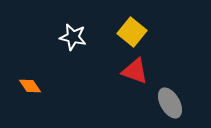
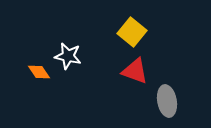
white star: moved 5 px left, 19 px down
orange diamond: moved 9 px right, 14 px up
gray ellipse: moved 3 px left, 2 px up; rotated 20 degrees clockwise
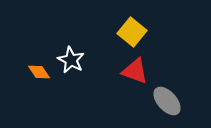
white star: moved 3 px right, 4 px down; rotated 16 degrees clockwise
gray ellipse: rotated 32 degrees counterclockwise
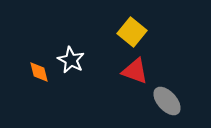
orange diamond: rotated 20 degrees clockwise
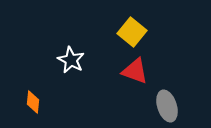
orange diamond: moved 6 px left, 30 px down; rotated 20 degrees clockwise
gray ellipse: moved 5 px down; rotated 24 degrees clockwise
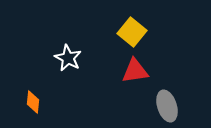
white star: moved 3 px left, 2 px up
red triangle: rotated 28 degrees counterclockwise
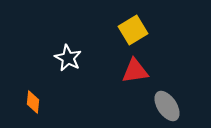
yellow square: moved 1 px right, 2 px up; rotated 20 degrees clockwise
gray ellipse: rotated 16 degrees counterclockwise
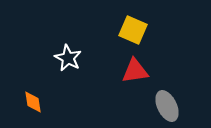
yellow square: rotated 36 degrees counterclockwise
orange diamond: rotated 15 degrees counterclockwise
gray ellipse: rotated 8 degrees clockwise
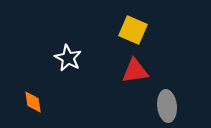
gray ellipse: rotated 20 degrees clockwise
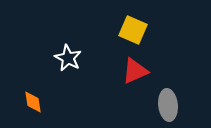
red triangle: rotated 16 degrees counterclockwise
gray ellipse: moved 1 px right, 1 px up
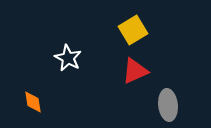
yellow square: rotated 36 degrees clockwise
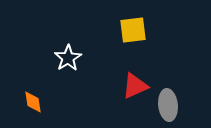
yellow square: rotated 24 degrees clockwise
white star: rotated 12 degrees clockwise
red triangle: moved 15 px down
